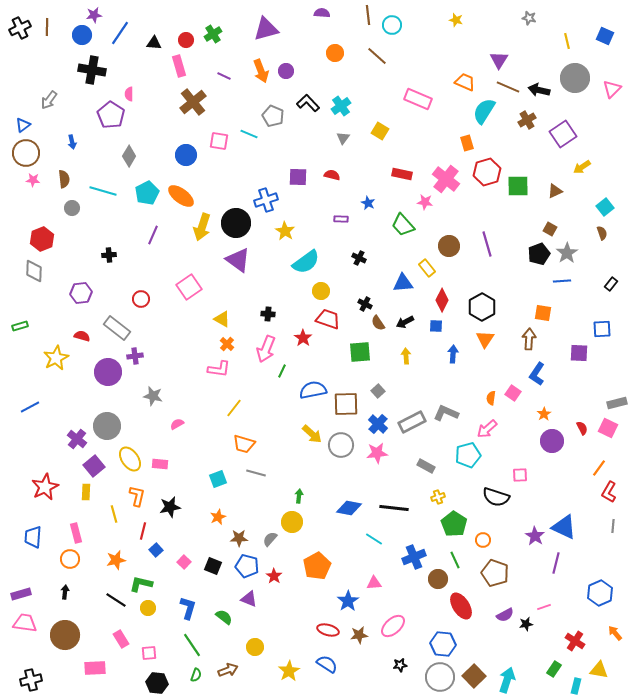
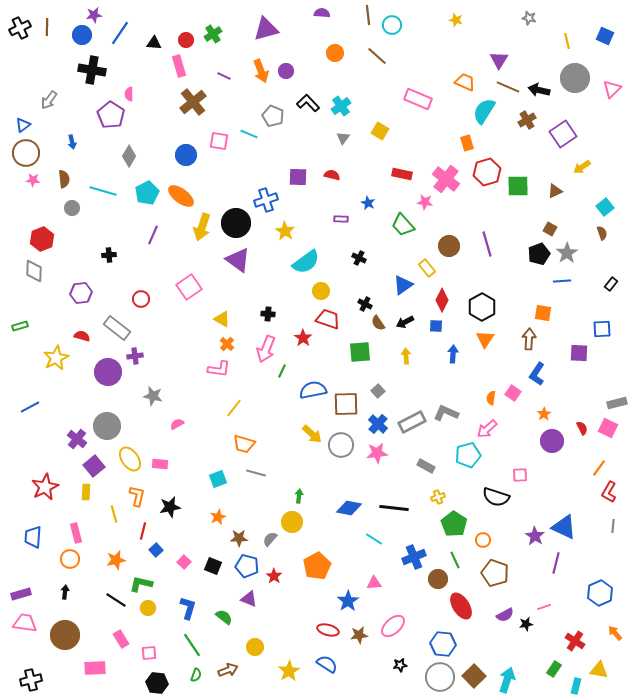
blue triangle at (403, 283): moved 2 px down; rotated 30 degrees counterclockwise
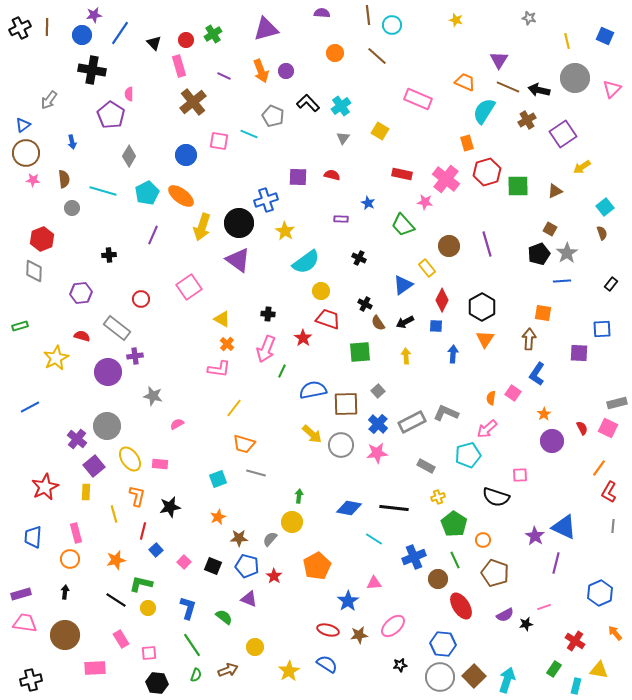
black triangle at (154, 43): rotated 42 degrees clockwise
black circle at (236, 223): moved 3 px right
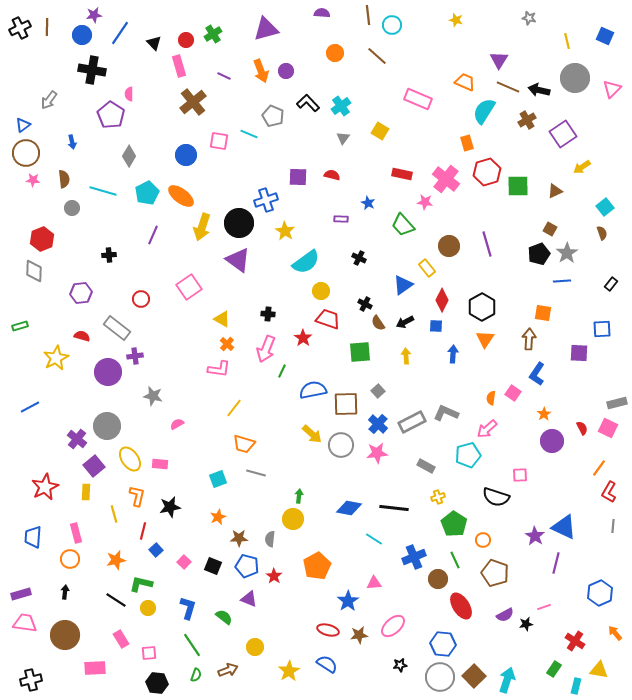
yellow circle at (292, 522): moved 1 px right, 3 px up
gray semicircle at (270, 539): rotated 35 degrees counterclockwise
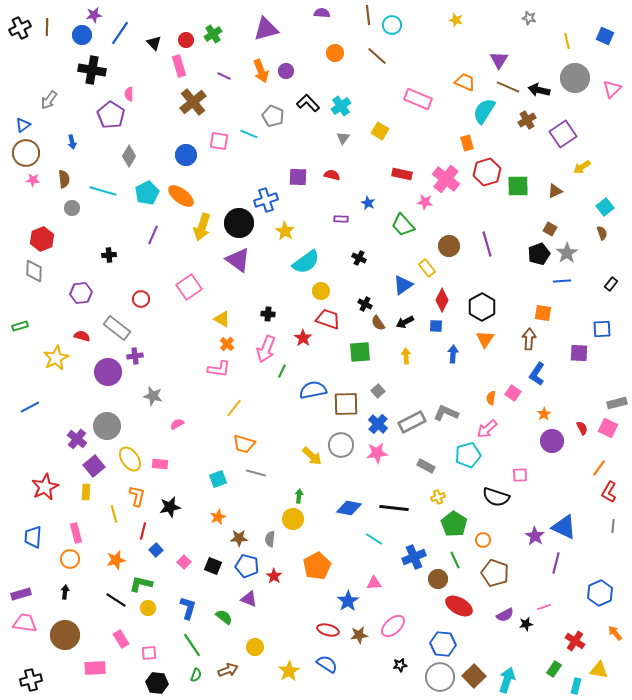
yellow arrow at (312, 434): moved 22 px down
red ellipse at (461, 606): moved 2 px left; rotated 28 degrees counterclockwise
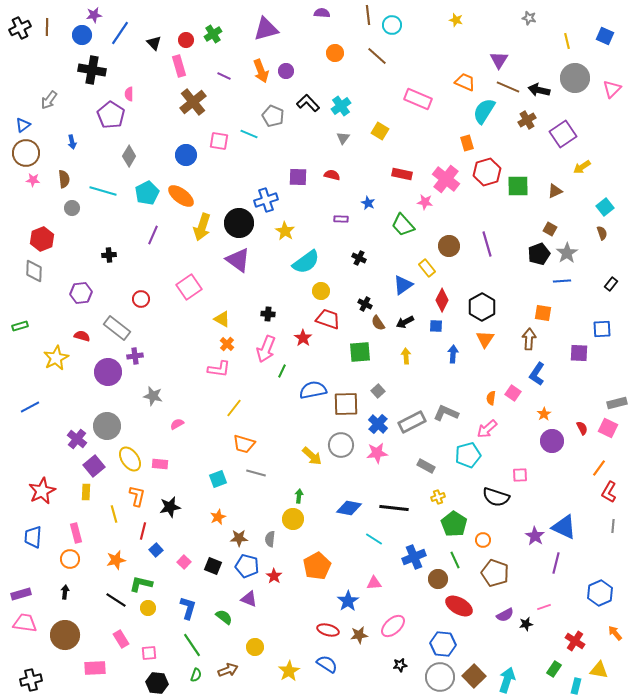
red star at (45, 487): moved 3 px left, 4 px down
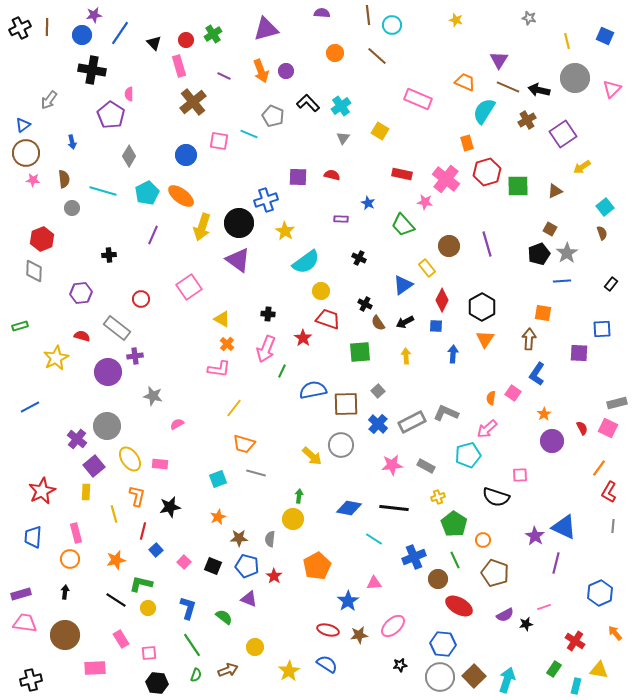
pink star at (377, 453): moved 15 px right, 12 px down
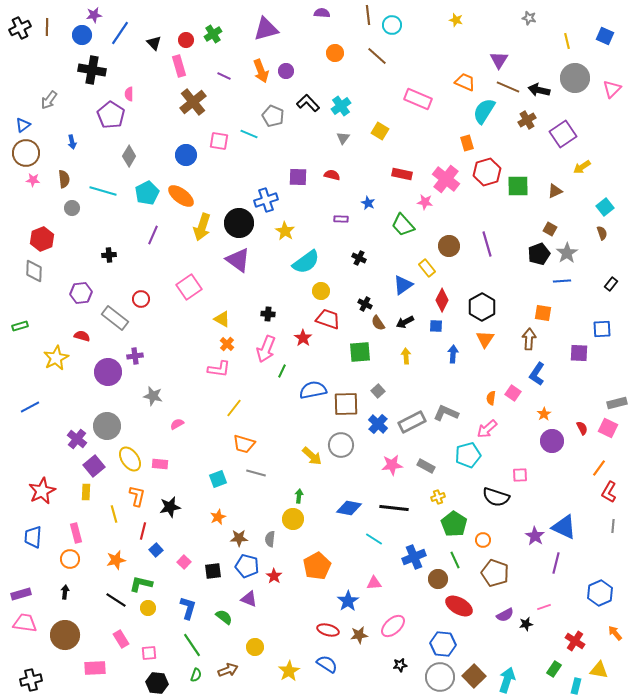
gray rectangle at (117, 328): moved 2 px left, 10 px up
black square at (213, 566): moved 5 px down; rotated 30 degrees counterclockwise
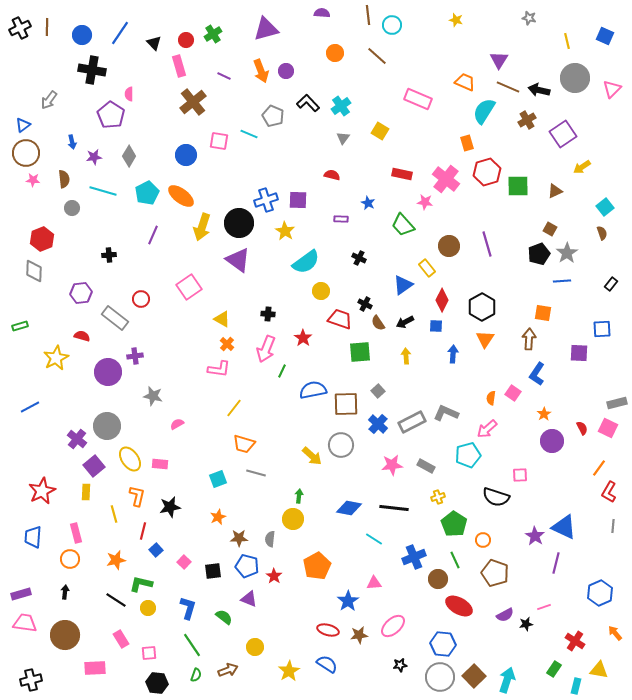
purple star at (94, 15): moved 142 px down
purple square at (298, 177): moved 23 px down
red trapezoid at (328, 319): moved 12 px right
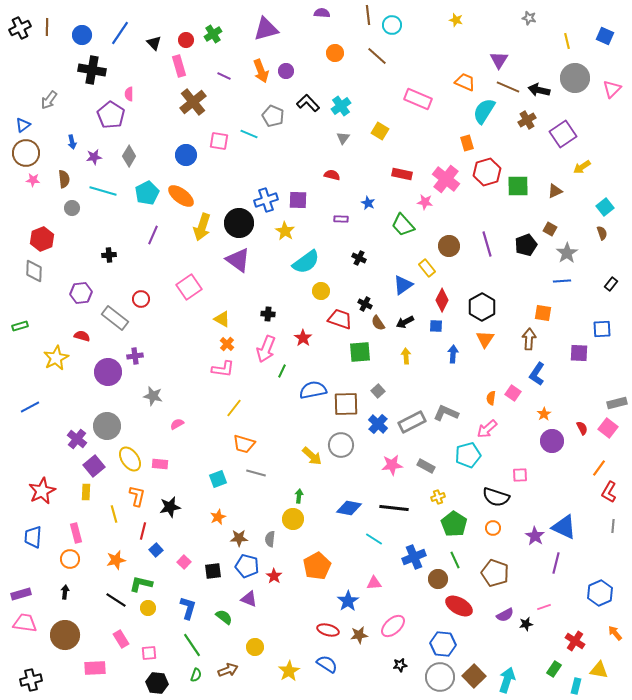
black pentagon at (539, 254): moved 13 px left, 9 px up
pink L-shape at (219, 369): moved 4 px right
pink square at (608, 428): rotated 12 degrees clockwise
orange circle at (483, 540): moved 10 px right, 12 px up
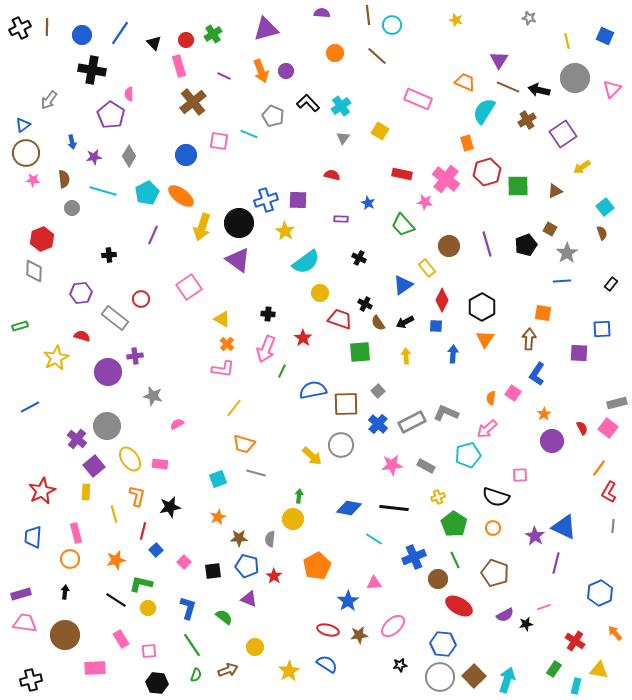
yellow circle at (321, 291): moved 1 px left, 2 px down
pink square at (149, 653): moved 2 px up
